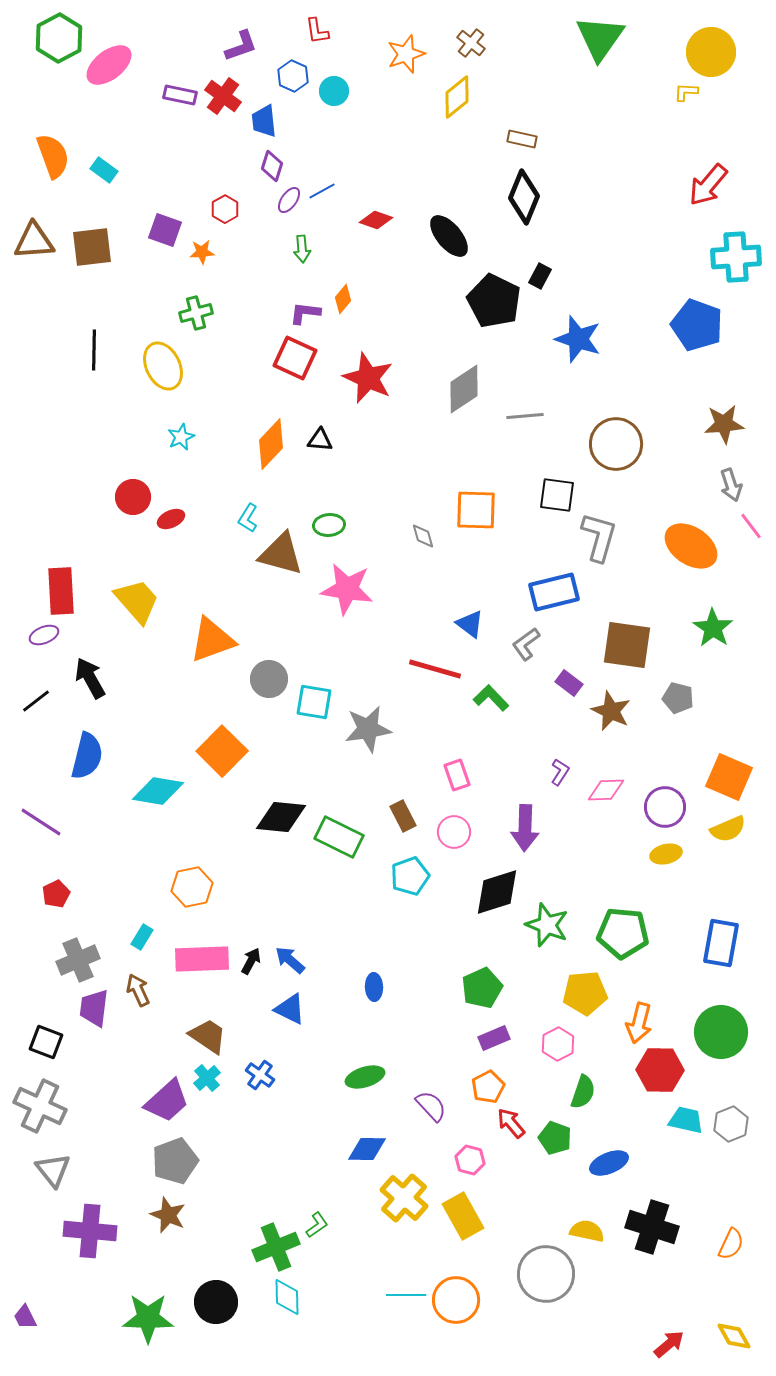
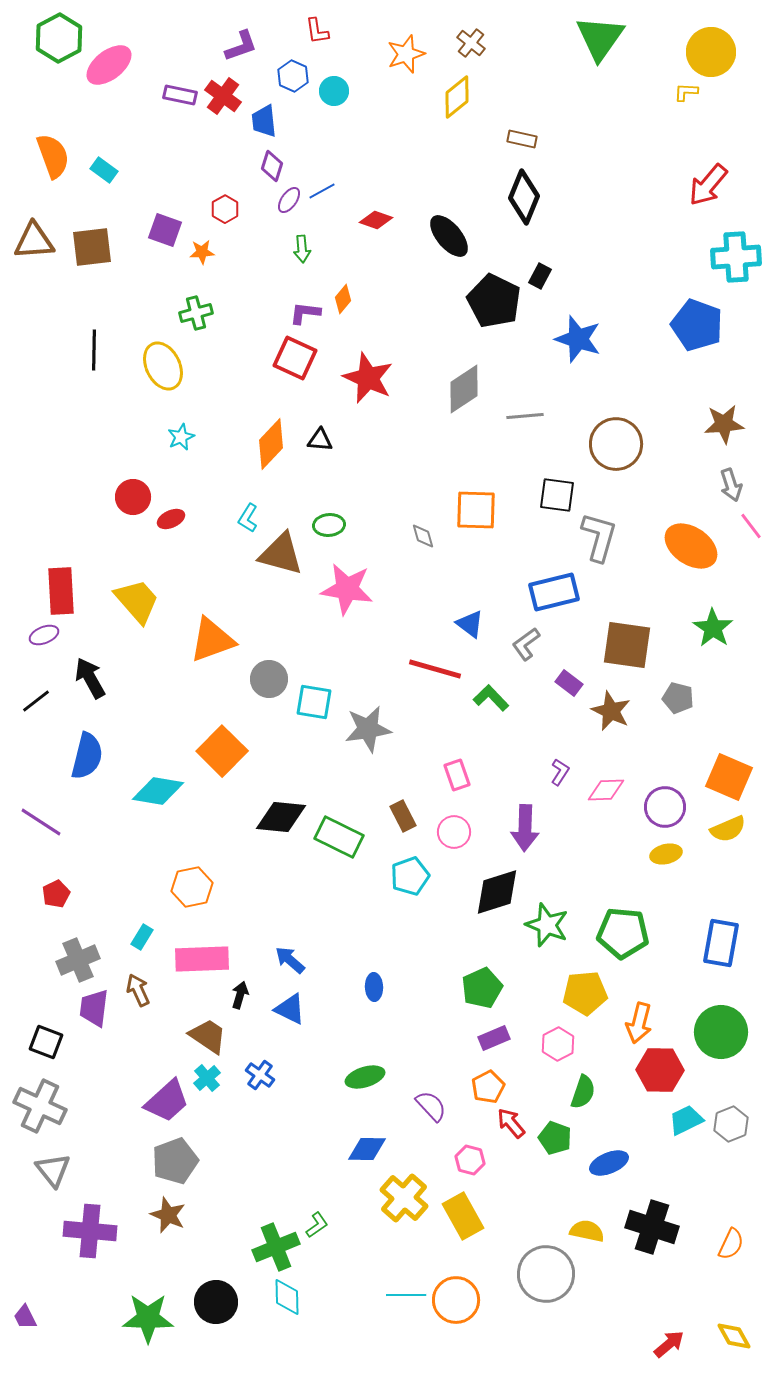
black arrow at (251, 961): moved 11 px left, 34 px down; rotated 12 degrees counterclockwise
cyan trapezoid at (686, 1120): rotated 39 degrees counterclockwise
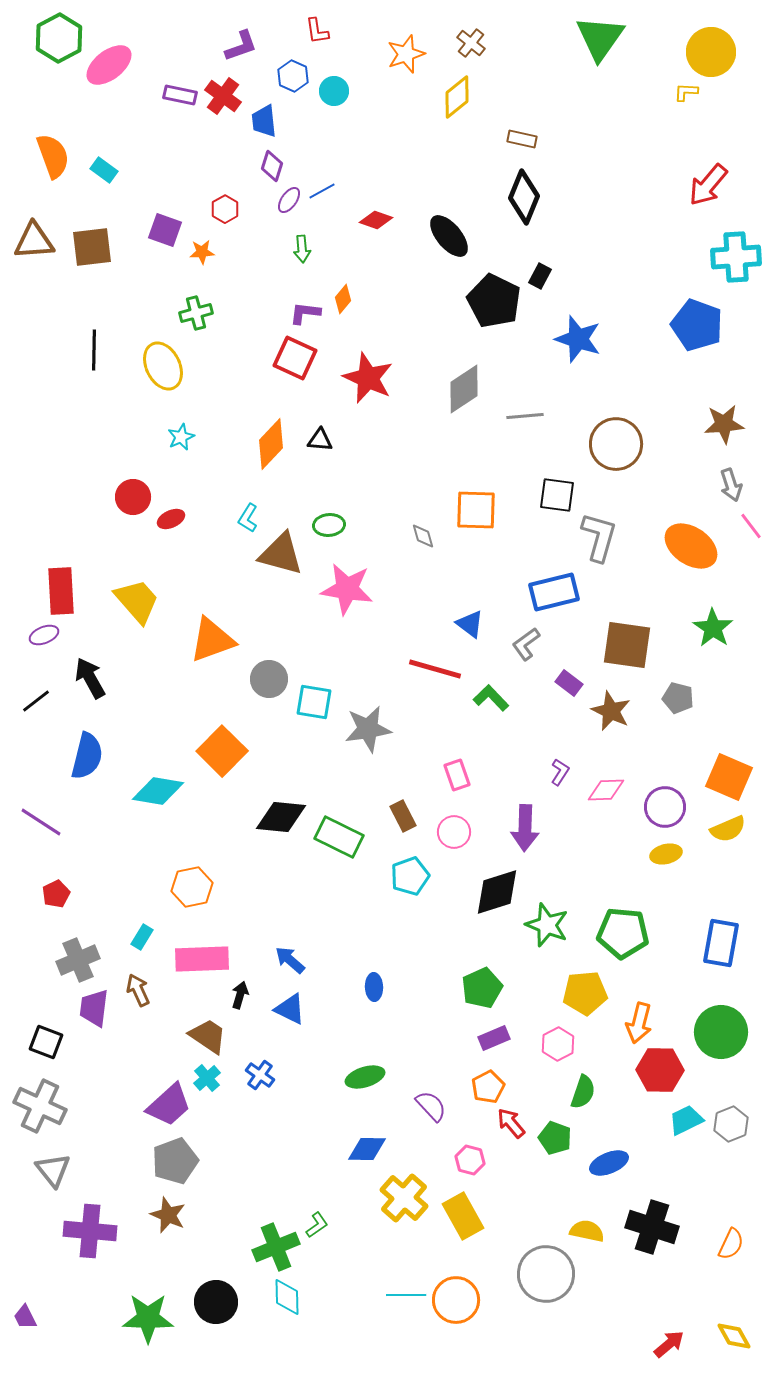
purple trapezoid at (167, 1101): moved 2 px right, 4 px down
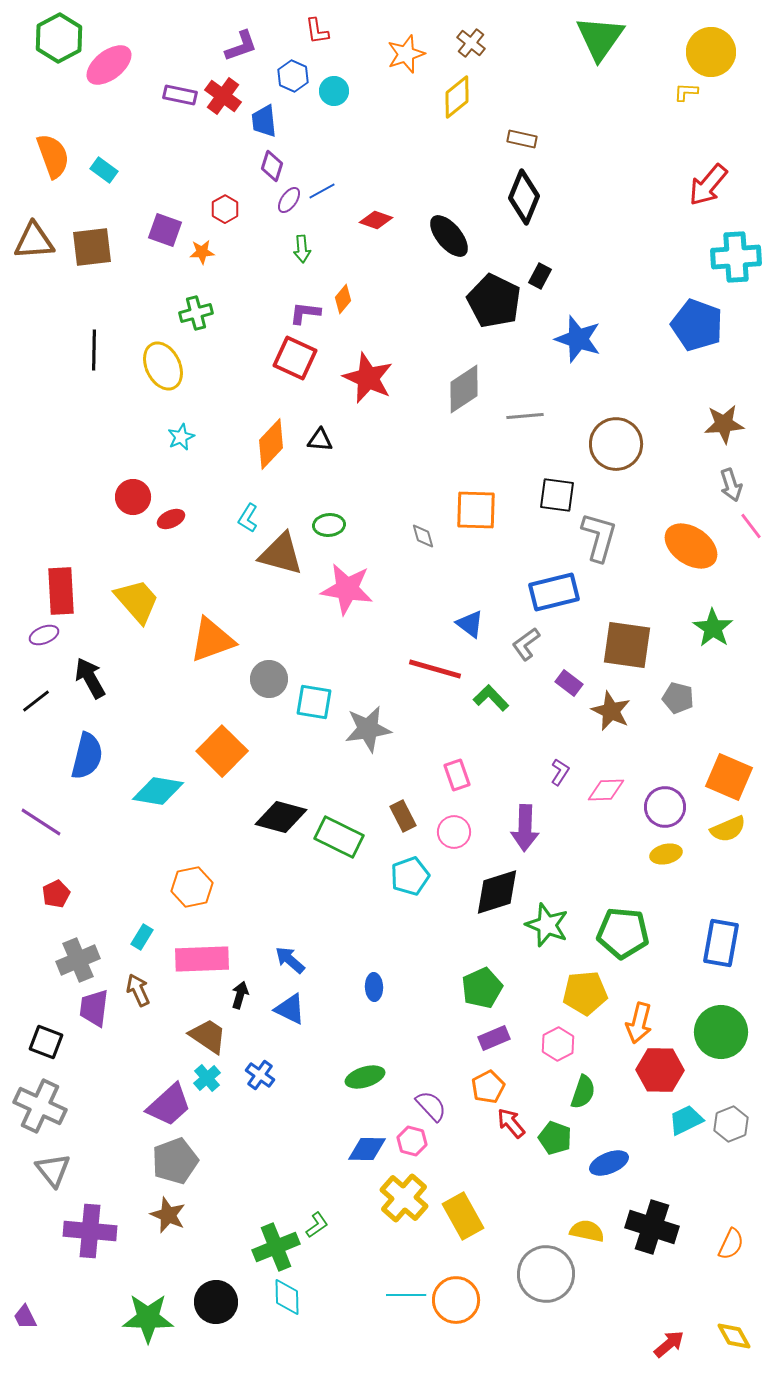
black diamond at (281, 817): rotated 9 degrees clockwise
pink hexagon at (470, 1160): moved 58 px left, 19 px up
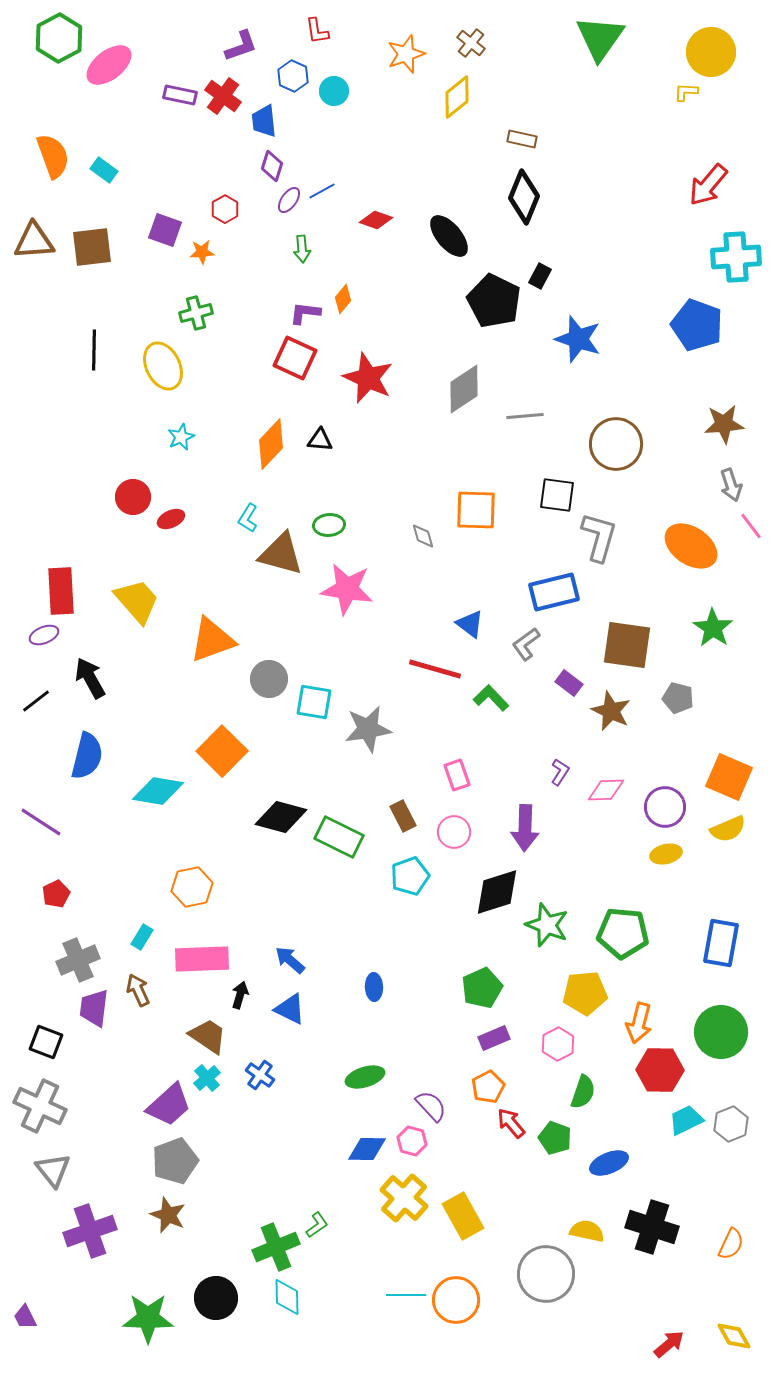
purple cross at (90, 1231): rotated 24 degrees counterclockwise
black circle at (216, 1302): moved 4 px up
